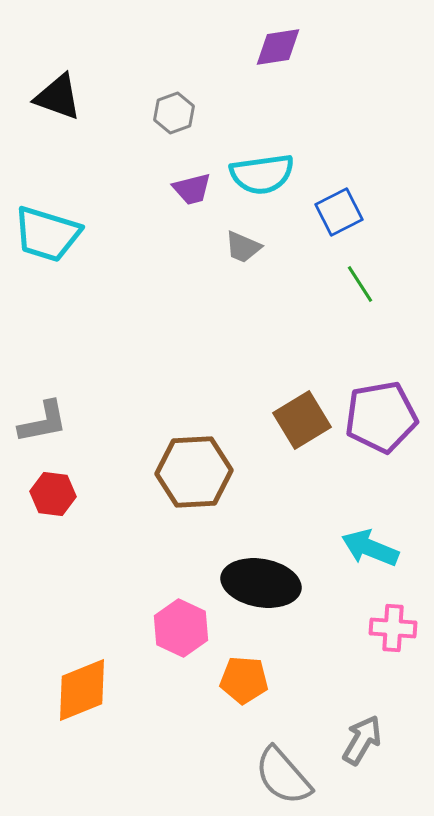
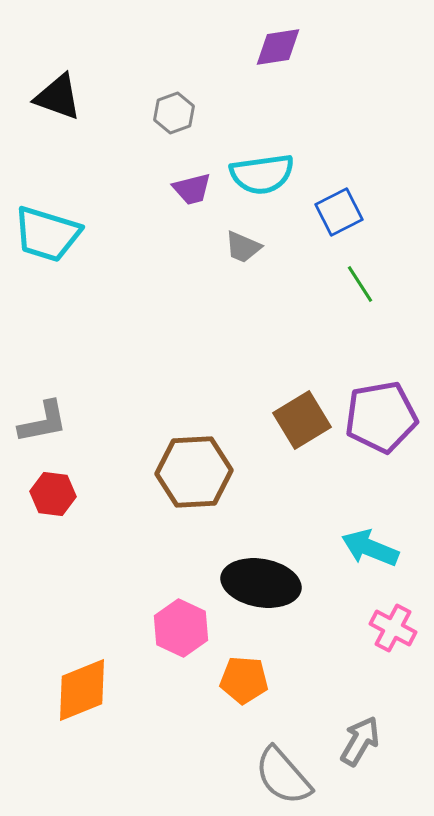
pink cross: rotated 24 degrees clockwise
gray arrow: moved 2 px left, 1 px down
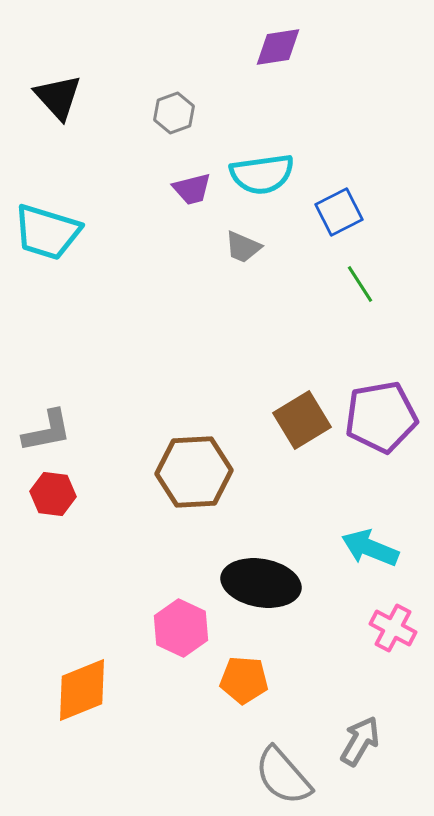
black triangle: rotated 28 degrees clockwise
cyan trapezoid: moved 2 px up
gray L-shape: moved 4 px right, 9 px down
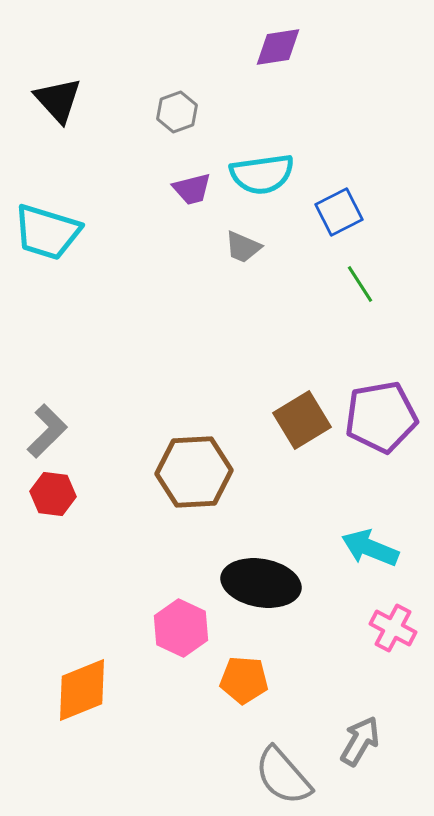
black triangle: moved 3 px down
gray hexagon: moved 3 px right, 1 px up
gray L-shape: rotated 34 degrees counterclockwise
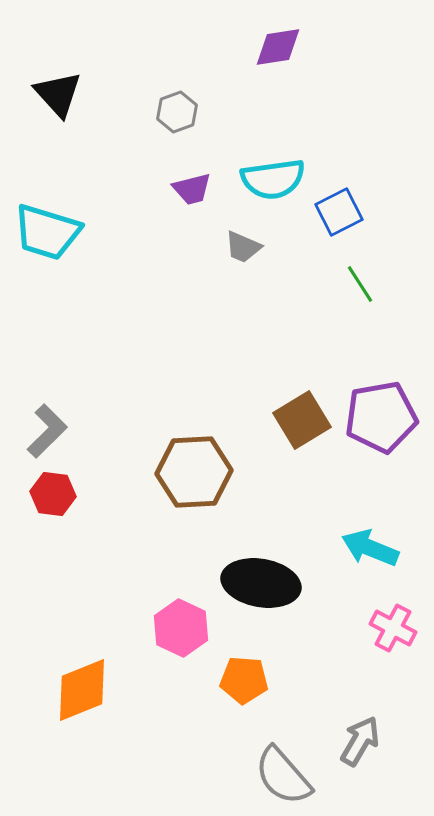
black triangle: moved 6 px up
cyan semicircle: moved 11 px right, 5 px down
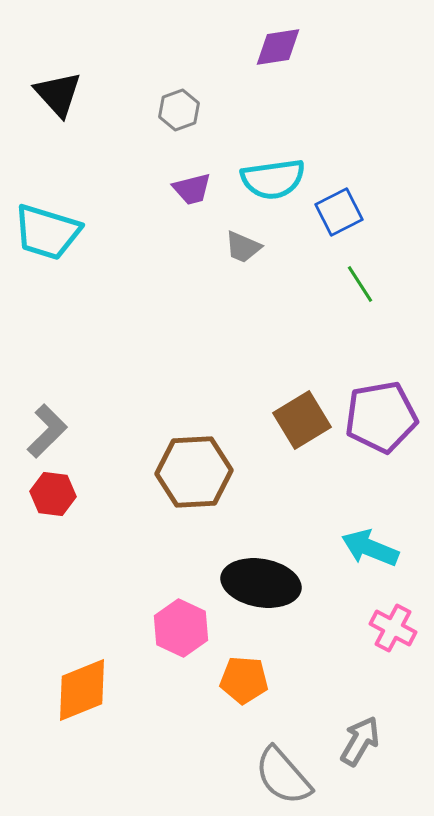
gray hexagon: moved 2 px right, 2 px up
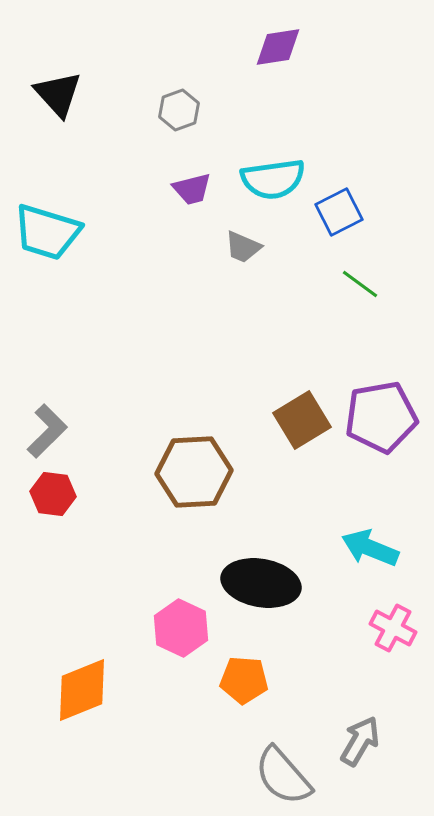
green line: rotated 21 degrees counterclockwise
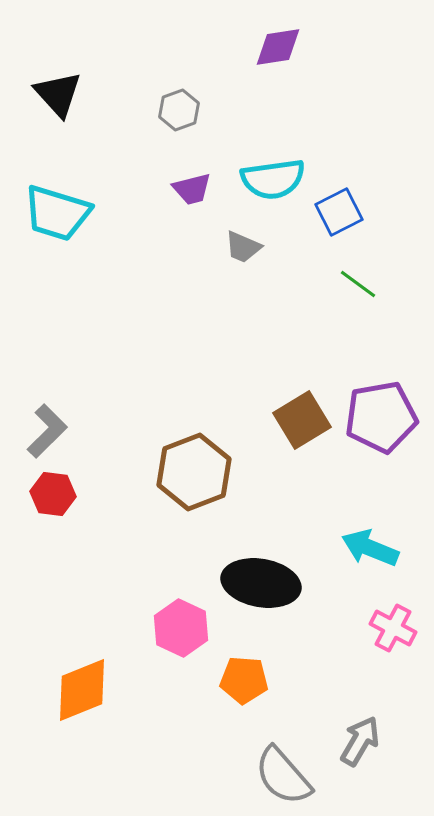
cyan trapezoid: moved 10 px right, 19 px up
green line: moved 2 px left
brown hexagon: rotated 18 degrees counterclockwise
